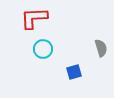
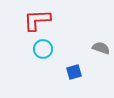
red L-shape: moved 3 px right, 2 px down
gray semicircle: rotated 54 degrees counterclockwise
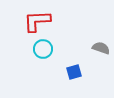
red L-shape: moved 1 px down
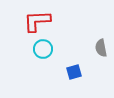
gray semicircle: rotated 120 degrees counterclockwise
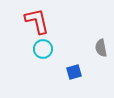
red L-shape: rotated 80 degrees clockwise
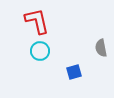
cyan circle: moved 3 px left, 2 px down
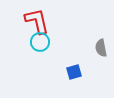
cyan circle: moved 9 px up
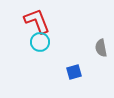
red L-shape: rotated 8 degrees counterclockwise
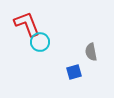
red L-shape: moved 10 px left, 3 px down
gray semicircle: moved 10 px left, 4 px down
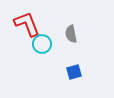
cyan circle: moved 2 px right, 2 px down
gray semicircle: moved 20 px left, 18 px up
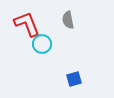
gray semicircle: moved 3 px left, 14 px up
blue square: moved 7 px down
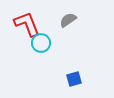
gray semicircle: rotated 66 degrees clockwise
cyan circle: moved 1 px left, 1 px up
